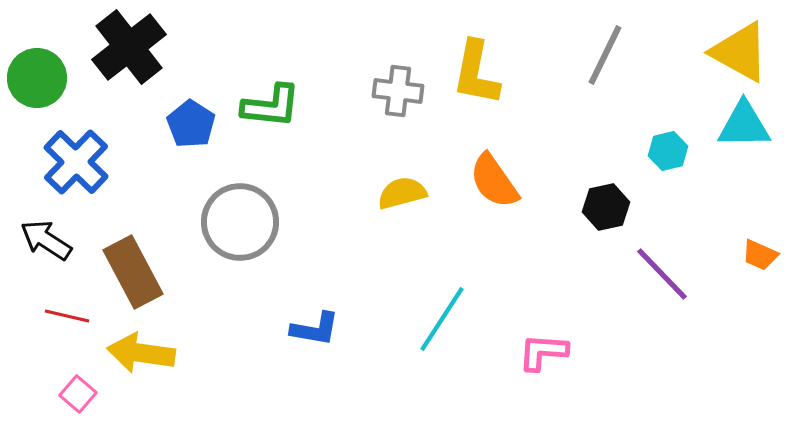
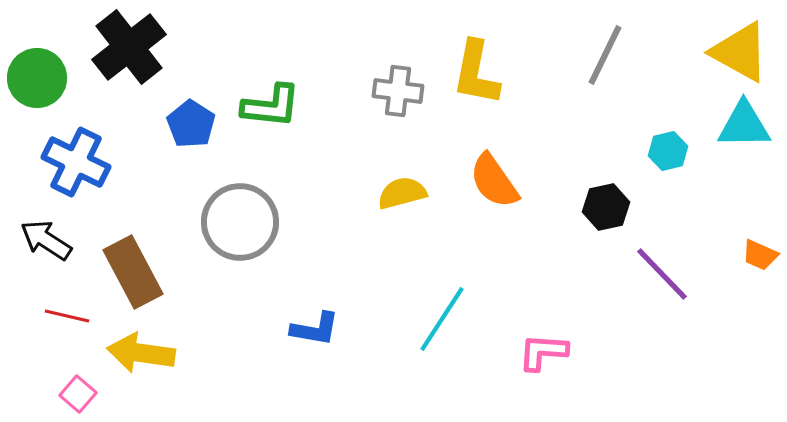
blue cross: rotated 18 degrees counterclockwise
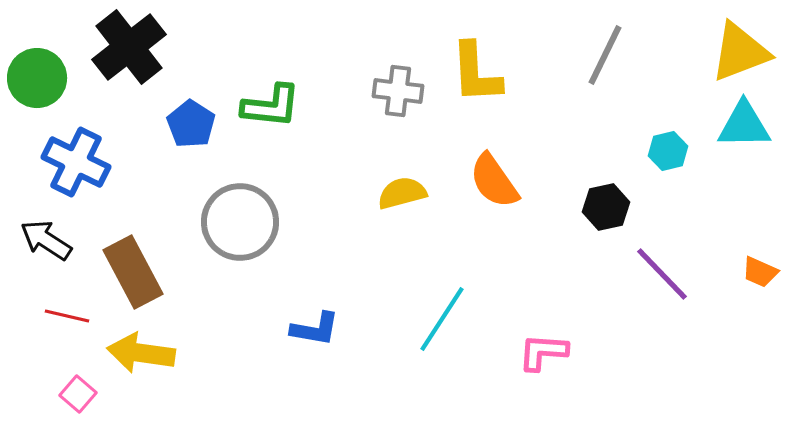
yellow triangle: rotated 50 degrees counterclockwise
yellow L-shape: rotated 14 degrees counterclockwise
orange trapezoid: moved 17 px down
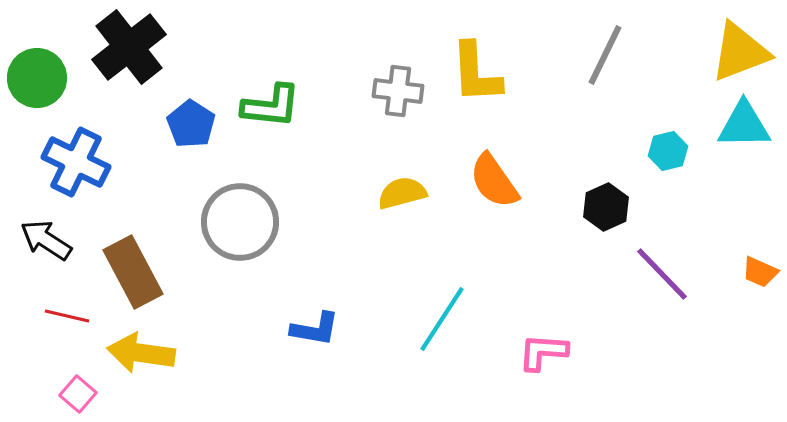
black hexagon: rotated 12 degrees counterclockwise
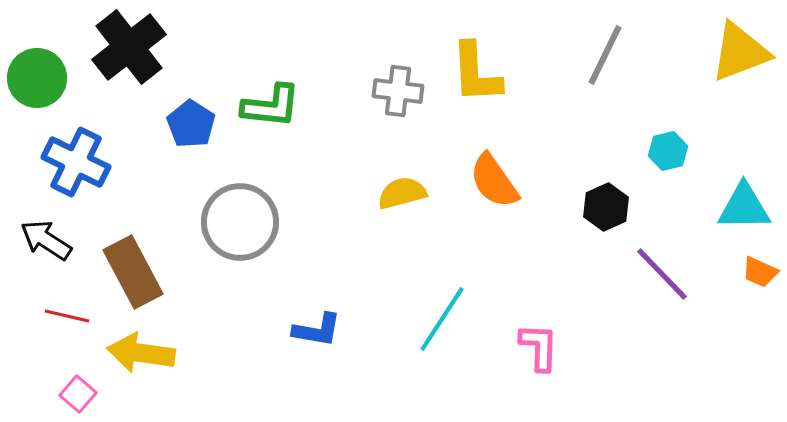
cyan triangle: moved 82 px down
blue L-shape: moved 2 px right, 1 px down
pink L-shape: moved 4 px left, 5 px up; rotated 88 degrees clockwise
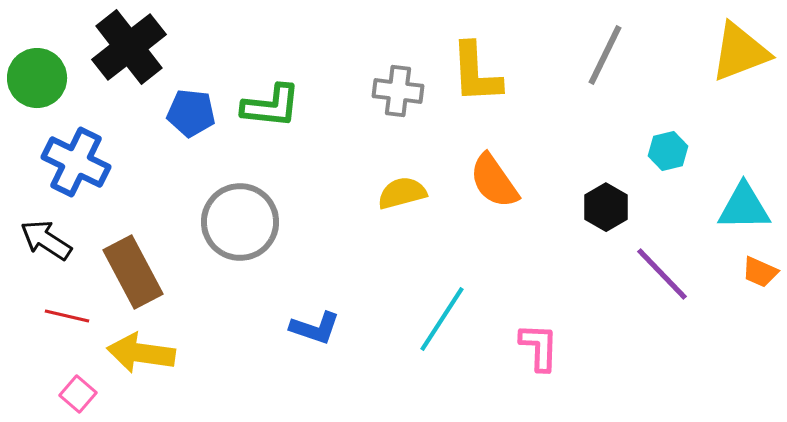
blue pentagon: moved 11 px up; rotated 27 degrees counterclockwise
black hexagon: rotated 6 degrees counterclockwise
blue L-shape: moved 2 px left, 2 px up; rotated 9 degrees clockwise
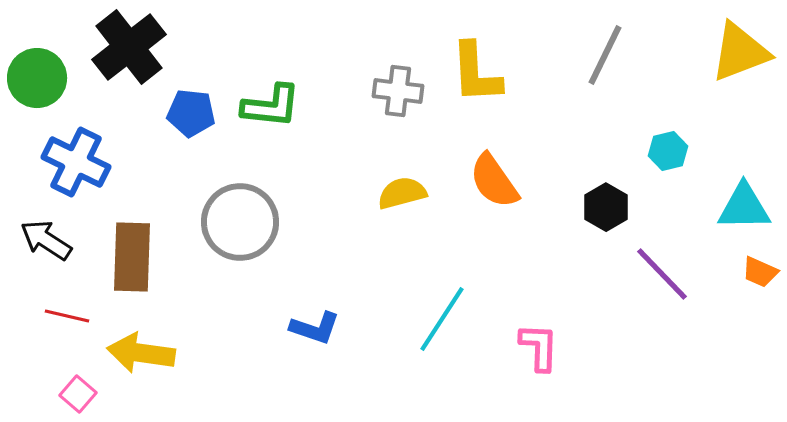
brown rectangle: moved 1 px left, 15 px up; rotated 30 degrees clockwise
